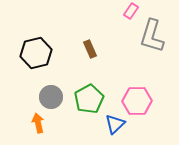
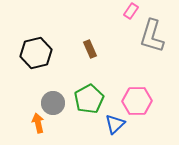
gray circle: moved 2 px right, 6 px down
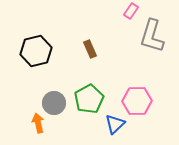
black hexagon: moved 2 px up
gray circle: moved 1 px right
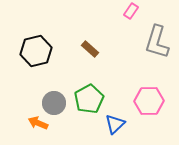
gray L-shape: moved 5 px right, 6 px down
brown rectangle: rotated 24 degrees counterclockwise
pink hexagon: moved 12 px right
orange arrow: rotated 54 degrees counterclockwise
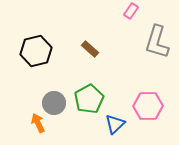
pink hexagon: moved 1 px left, 5 px down
orange arrow: rotated 42 degrees clockwise
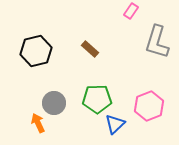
green pentagon: moved 8 px right; rotated 28 degrees clockwise
pink hexagon: moved 1 px right; rotated 20 degrees counterclockwise
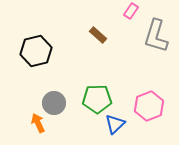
gray L-shape: moved 1 px left, 6 px up
brown rectangle: moved 8 px right, 14 px up
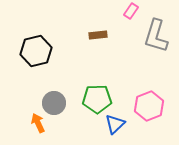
brown rectangle: rotated 48 degrees counterclockwise
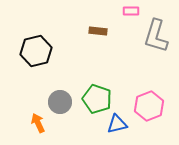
pink rectangle: rotated 56 degrees clockwise
brown rectangle: moved 4 px up; rotated 12 degrees clockwise
green pentagon: rotated 20 degrees clockwise
gray circle: moved 6 px right, 1 px up
blue triangle: moved 2 px right; rotated 30 degrees clockwise
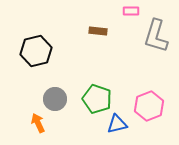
gray circle: moved 5 px left, 3 px up
